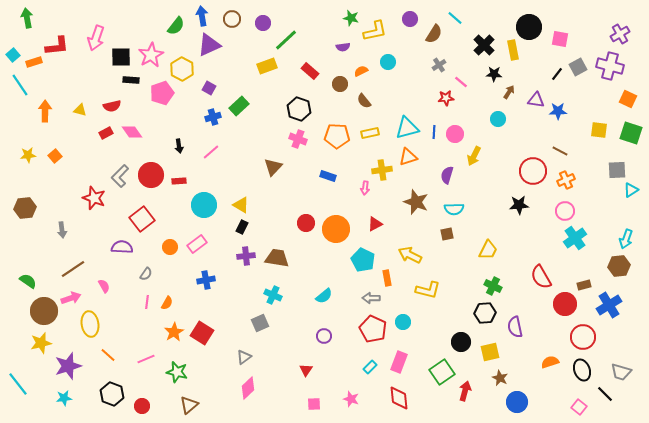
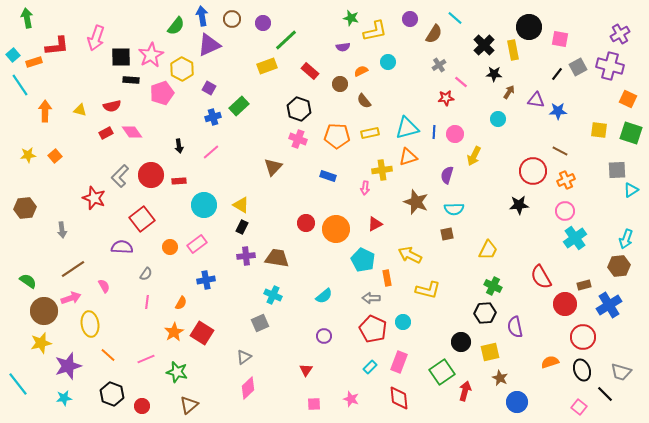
orange semicircle at (167, 303): moved 14 px right
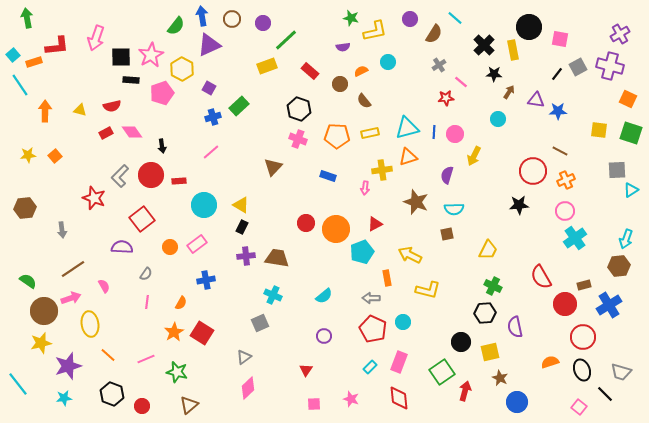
black arrow at (179, 146): moved 17 px left
cyan pentagon at (363, 260): moved 1 px left, 8 px up; rotated 25 degrees clockwise
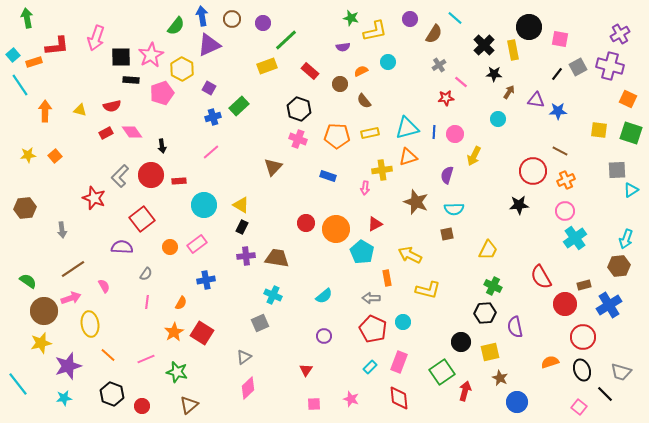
cyan pentagon at (362, 252): rotated 20 degrees counterclockwise
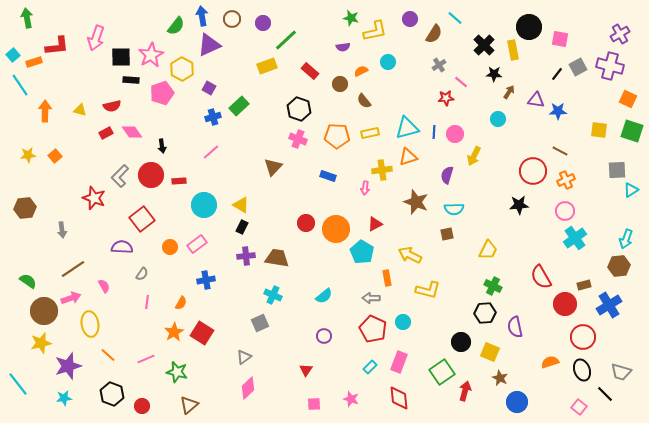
green square at (631, 133): moved 1 px right, 2 px up
gray semicircle at (146, 274): moved 4 px left
yellow square at (490, 352): rotated 36 degrees clockwise
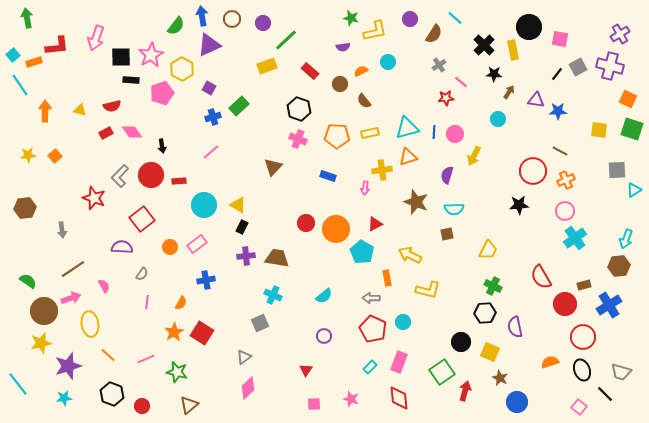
green square at (632, 131): moved 2 px up
cyan triangle at (631, 190): moved 3 px right
yellow triangle at (241, 205): moved 3 px left
